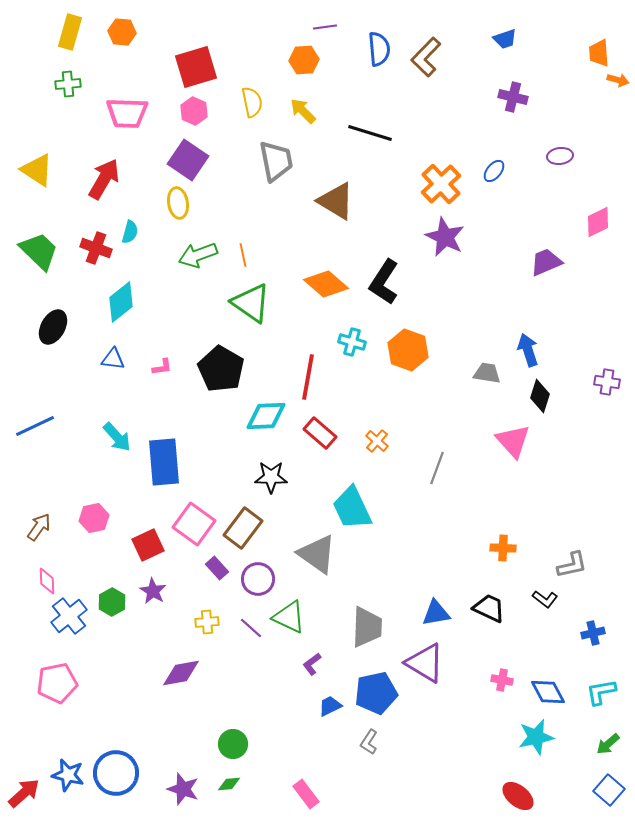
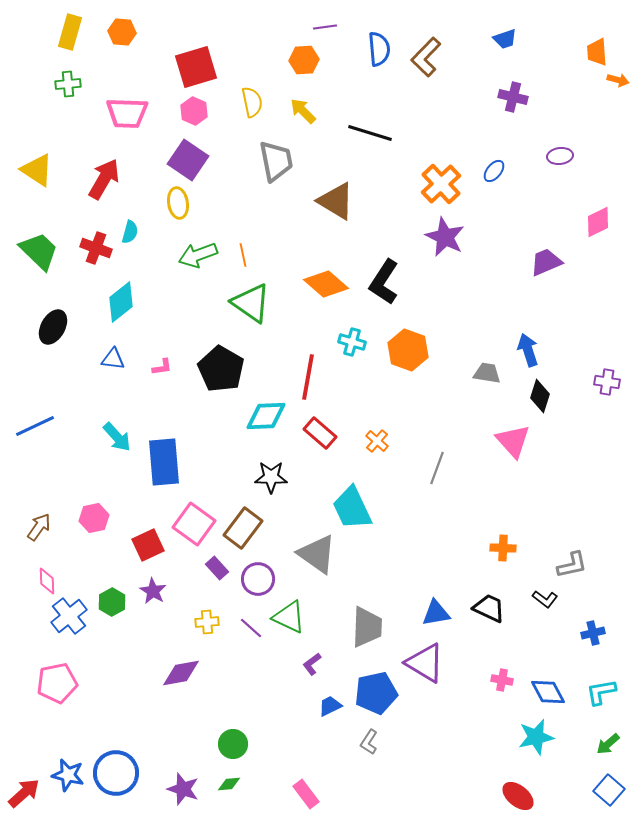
orange trapezoid at (599, 53): moved 2 px left, 1 px up
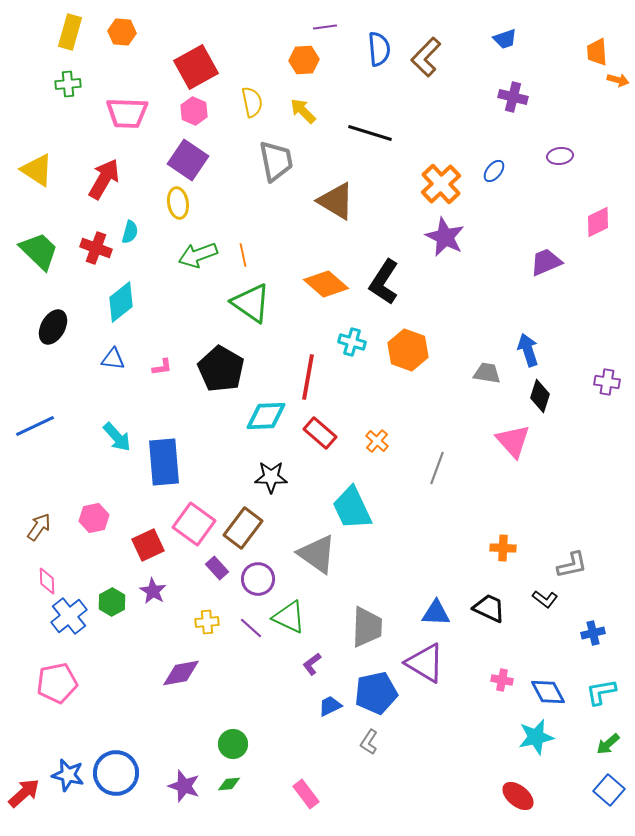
red square at (196, 67): rotated 12 degrees counterclockwise
blue triangle at (436, 613): rotated 12 degrees clockwise
purple star at (183, 789): moved 1 px right, 3 px up
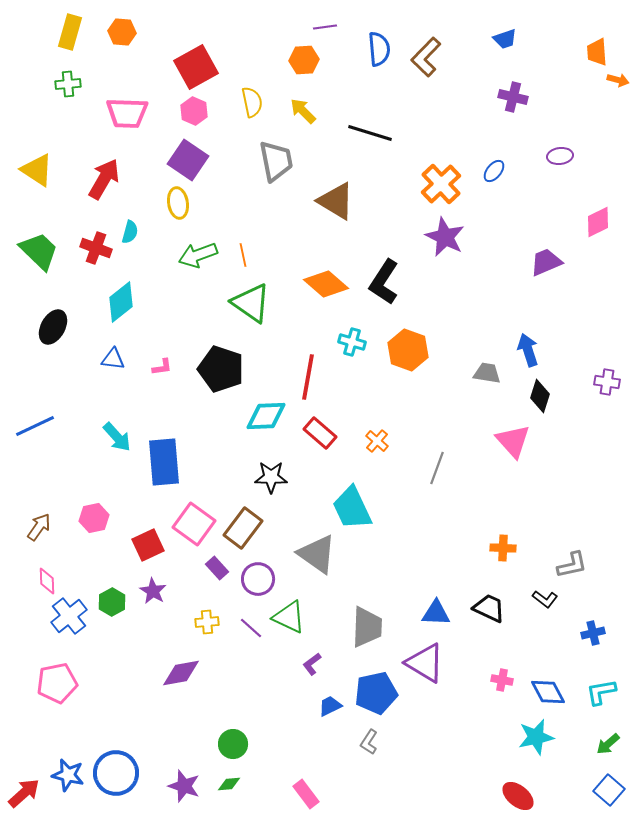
black pentagon at (221, 369): rotated 12 degrees counterclockwise
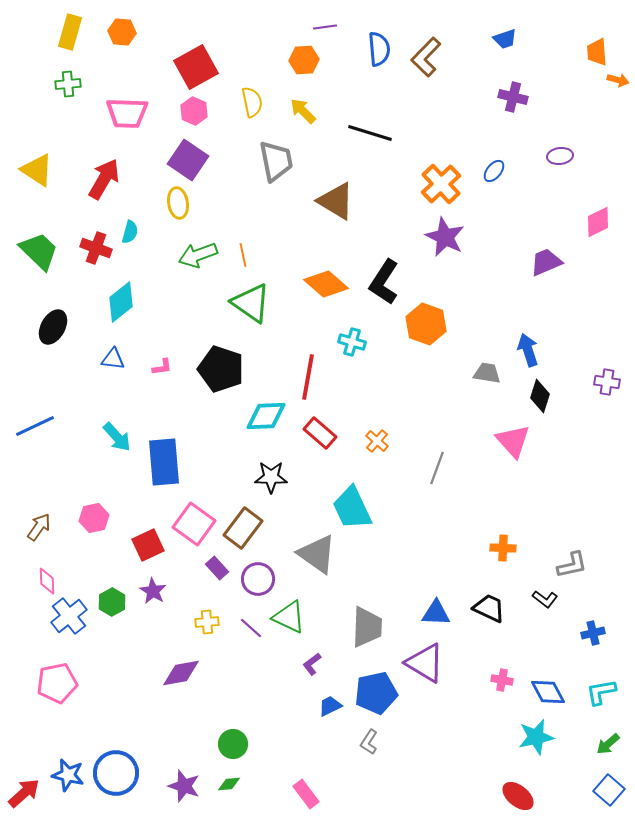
orange hexagon at (408, 350): moved 18 px right, 26 px up
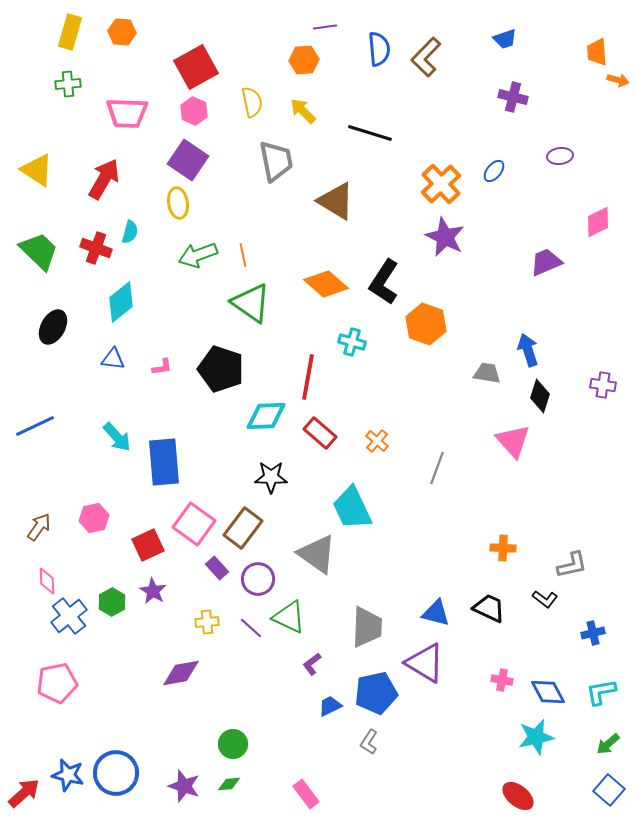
purple cross at (607, 382): moved 4 px left, 3 px down
blue triangle at (436, 613): rotated 12 degrees clockwise
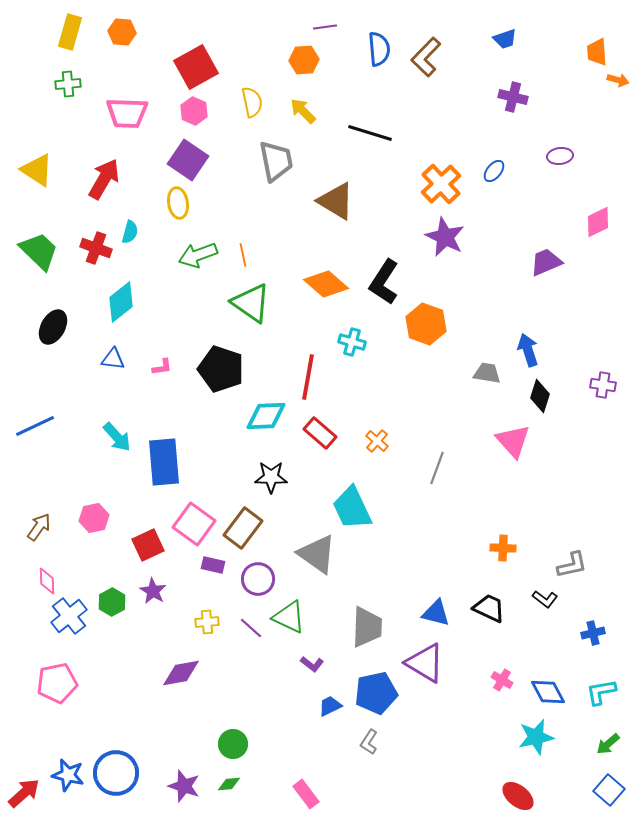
purple rectangle at (217, 568): moved 4 px left, 3 px up; rotated 35 degrees counterclockwise
purple L-shape at (312, 664): rotated 105 degrees counterclockwise
pink cross at (502, 680): rotated 20 degrees clockwise
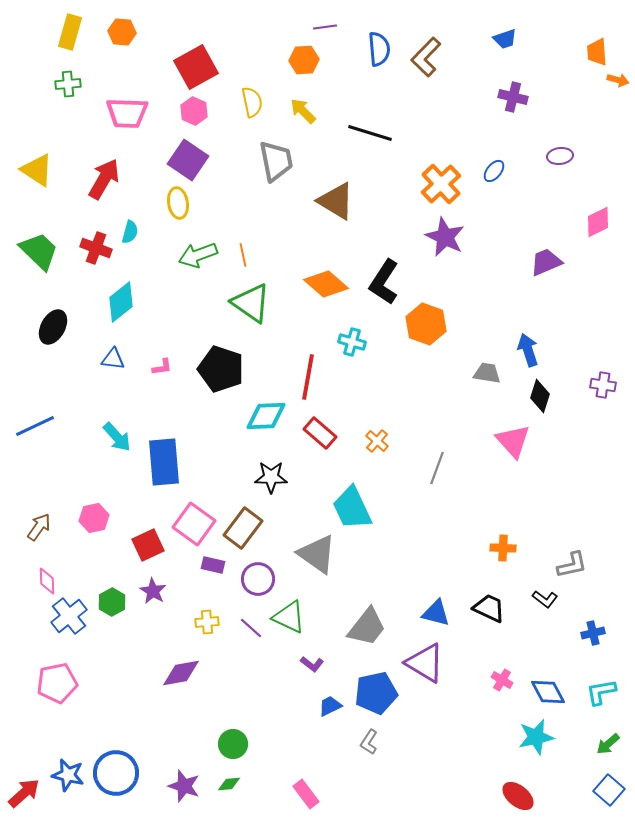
gray trapezoid at (367, 627): rotated 36 degrees clockwise
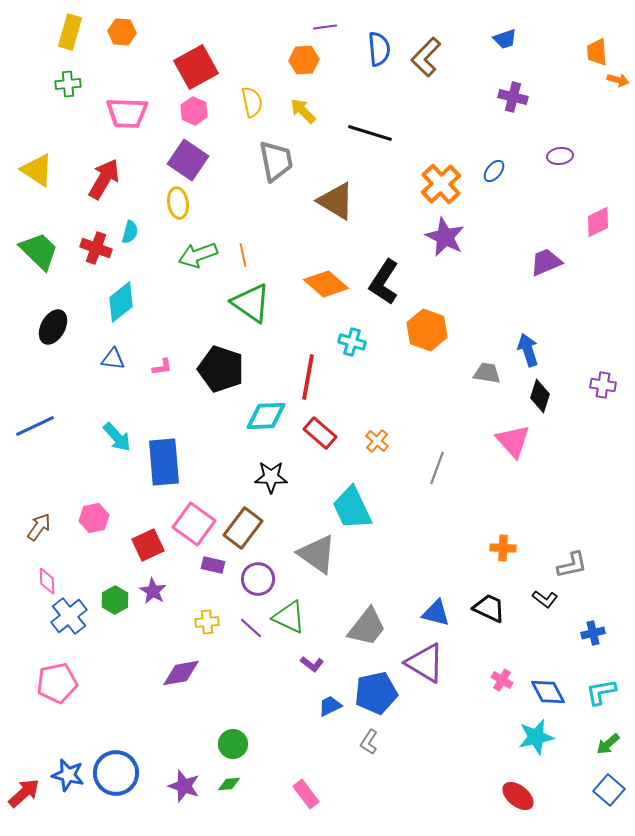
orange hexagon at (426, 324): moved 1 px right, 6 px down
green hexagon at (112, 602): moved 3 px right, 2 px up
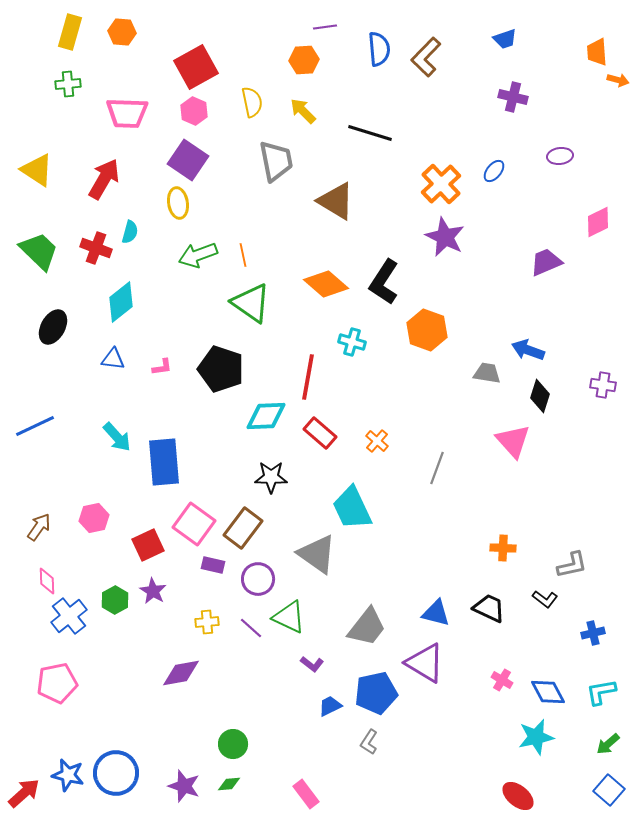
blue arrow at (528, 350): rotated 52 degrees counterclockwise
